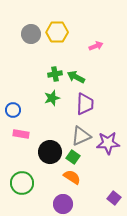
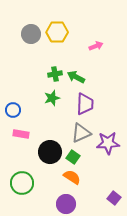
gray triangle: moved 3 px up
purple circle: moved 3 px right
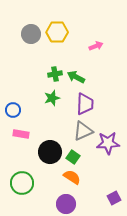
gray triangle: moved 2 px right, 2 px up
purple square: rotated 24 degrees clockwise
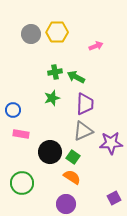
green cross: moved 2 px up
purple star: moved 3 px right
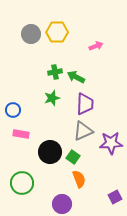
orange semicircle: moved 7 px right, 2 px down; rotated 36 degrees clockwise
purple square: moved 1 px right, 1 px up
purple circle: moved 4 px left
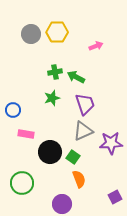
purple trapezoid: rotated 20 degrees counterclockwise
pink rectangle: moved 5 px right
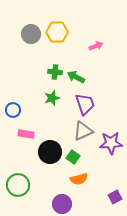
green cross: rotated 16 degrees clockwise
orange semicircle: rotated 96 degrees clockwise
green circle: moved 4 px left, 2 px down
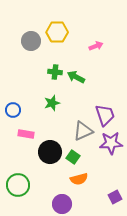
gray circle: moved 7 px down
green star: moved 5 px down
purple trapezoid: moved 20 px right, 11 px down
